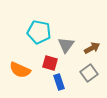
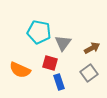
gray triangle: moved 3 px left, 2 px up
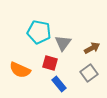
blue rectangle: moved 2 px down; rotated 21 degrees counterclockwise
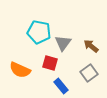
brown arrow: moved 1 px left, 2 px up; rotated 112 degrees counterclockwise
blue rectangle: moved 2 px right, 2 px down
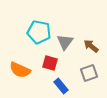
gray triangle: moved 2 px right, 1 px up
gray square: rotated 18 degrees clockwise
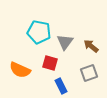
blue rectangle: rotated 14 degrees clockwise
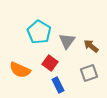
cyan pentagon: rotated 20 degrees clockwise
gray triangle: moved 2 px right, 1 px up
red square: rotated 21 degrees clockwise
blue rectangle: moved 3 px left, 1 px up
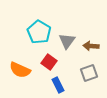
brown arrow: rotated 35 degrees counterclockwise
red square: moved 1 px left, 1 px up
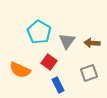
brown arrow: moved 1 px right, 3 px up
